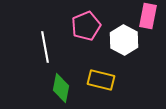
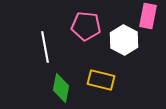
pink pentagon: rotated 28 degrees clockwise
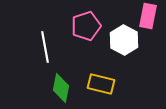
pink pentagon: rotated 24 degrees counterclockwise
yellow rectangle: moved 4 px down
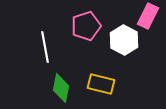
pink rectangle: rotated 15 degrees clockwise
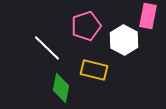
pink rectangle: rotated 15 degrees counterclockwise
white line: moved 2 px right, 1 px down; rotated 36 degrees counterclockwise
yellow rectangle: moved 7 px left, 14 px up
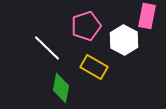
pink rectangle: moved 1 px left
yellow rectangle: moved 3 px up; rotated 16 degrees clockwise
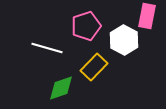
white line: rotated 28 degrees counterclockwise
yellow rectangle: rotated 76 degrees counterclockwise
green diamond: rotated 60 degrees clockwise
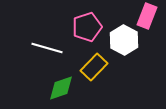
pink rectangle: rotated 10 degrees clockwise
pink pentagon: moved 1 px right, 1 px down
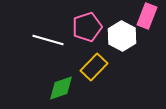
white hexagon: moved 2 px left, 4 px up
white line: moved 1 px right, 8 px up
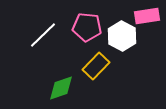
pink rectangle: rotated 60 degrees clockwise
pink pentagon: rotated 24 degrees clockwise
white line: moved 5 px left, 5 px up; rotated 60 degrees counterclockwise
yellow rectangle: moved 2 px right, 1 px up
